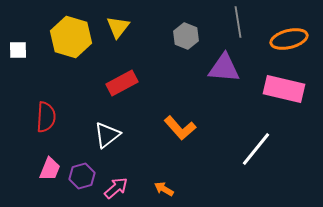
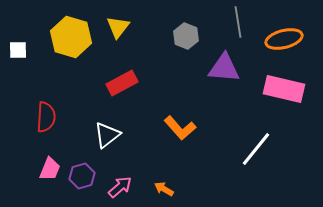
orange ellipse: moved 5 px left
pink arrow: moved 4 px right, 1 px up
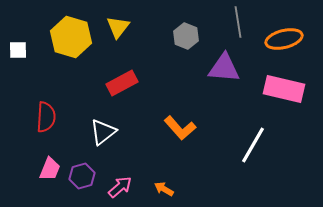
white triangle: moved 4 px left, 3 px up
white line: moved 3 px left, 4 px up; rotated 9 degrees counterclockwise
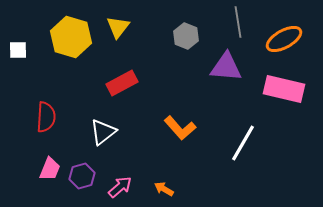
orange ellipse: rotated 15 degrees counterclockwise
purple triangle: moved 2 px right, 1 px up
white line: moved 10 px left, 2 px up
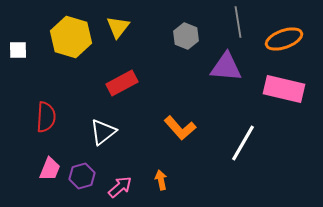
orange ellipse: rotated 9 degrees clockwise
orange arrow: moved 3 px left, 9 px up; rotated 48 degrees clockwise
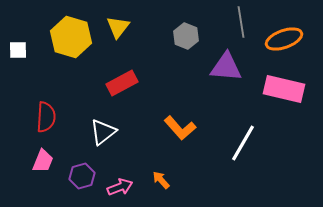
gray line: moved 3 px right
pink trapezoid: moved 7 px left, 8 px up
orange arrow: rotated 30 degrees counterclockwise
pink arrow: rotated 20 degrees clockwise
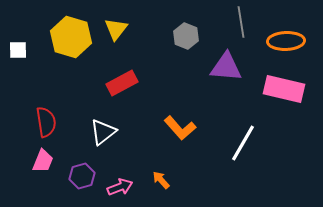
yellow triangle: moved 2 px left, 2 px down
orange ellipse: moved 2 px right, 2 px down; rotated 18 degrees clockwise
red semicircle: moved 5 px down; rotated 12 degrees counterclockwise
